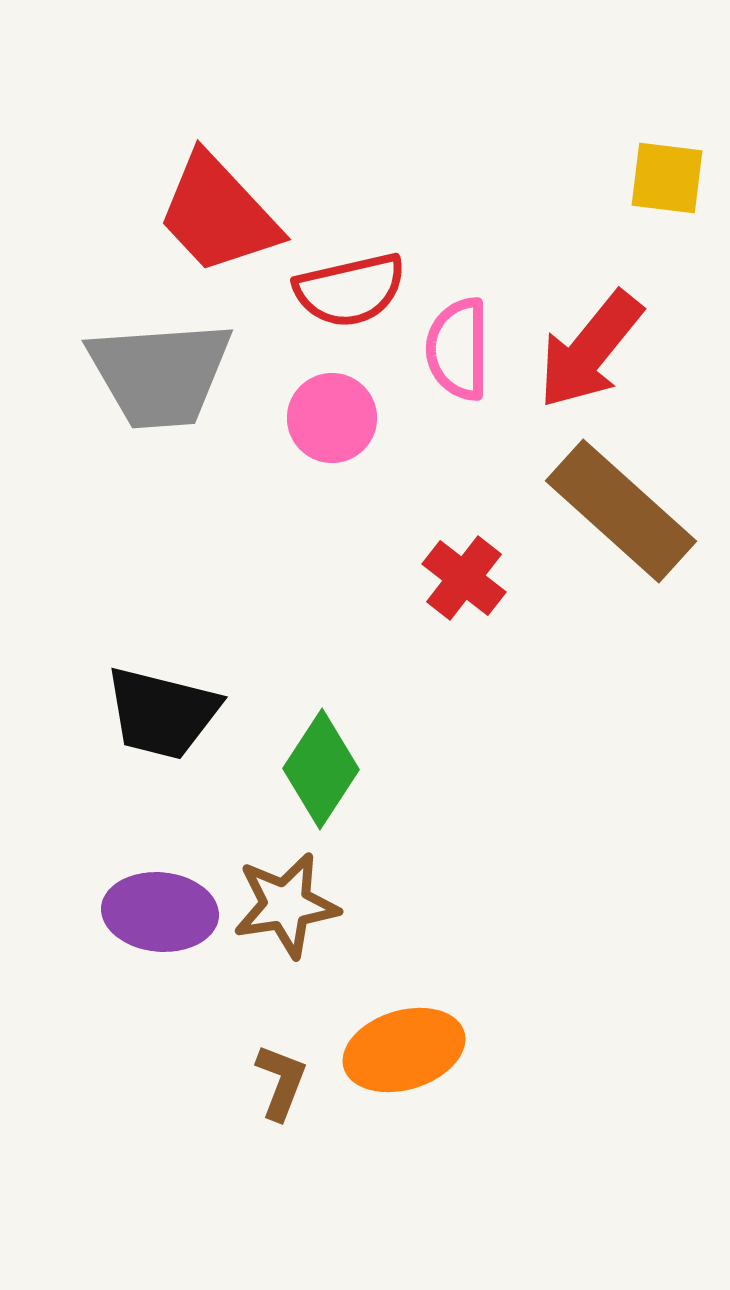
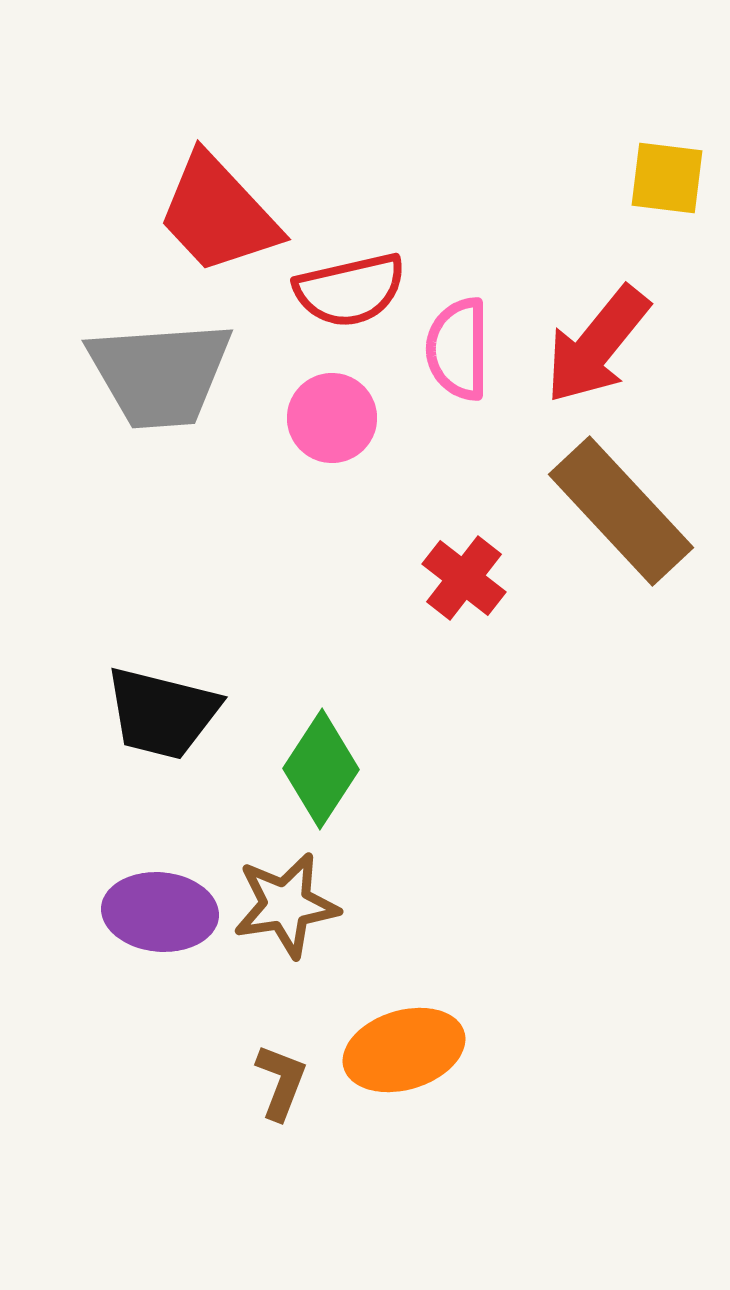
red arrow: moved 7 px right, 5 px up
brown rectangle: rotated 5 degrees clockwise
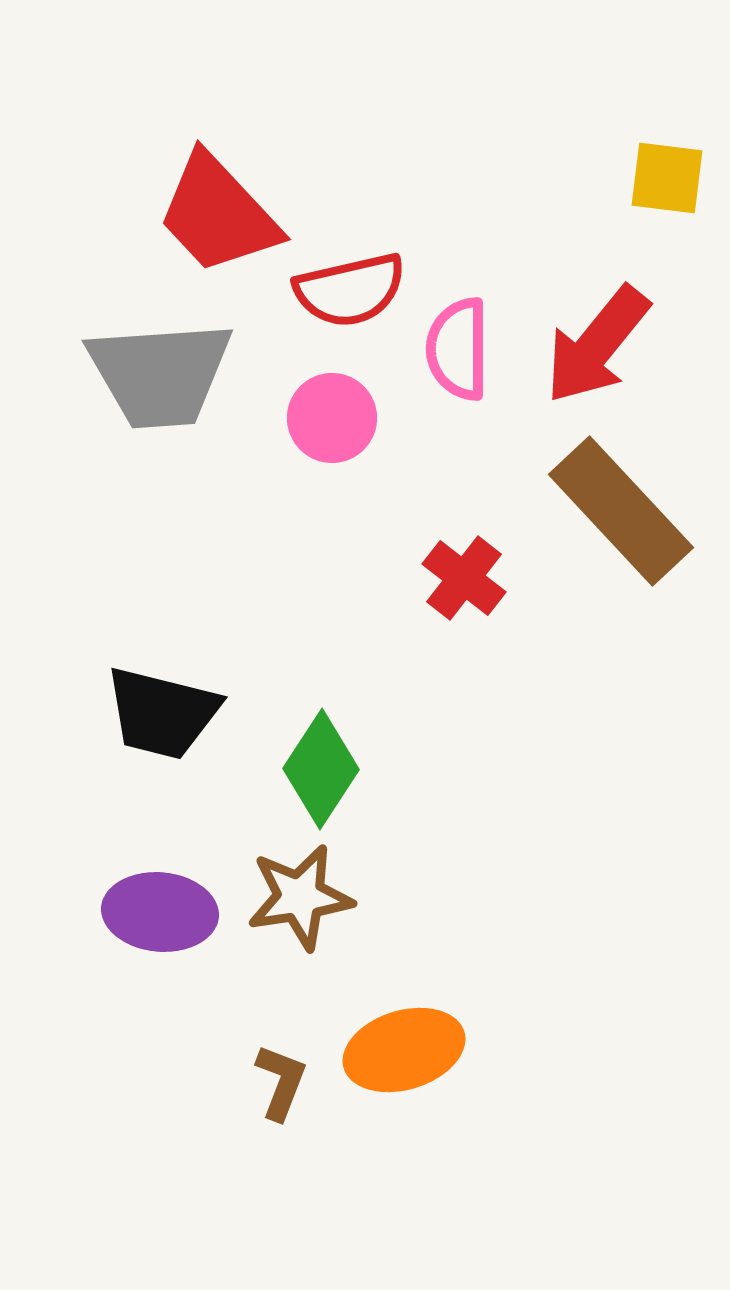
brown star: moved 14 px right, 8 px up
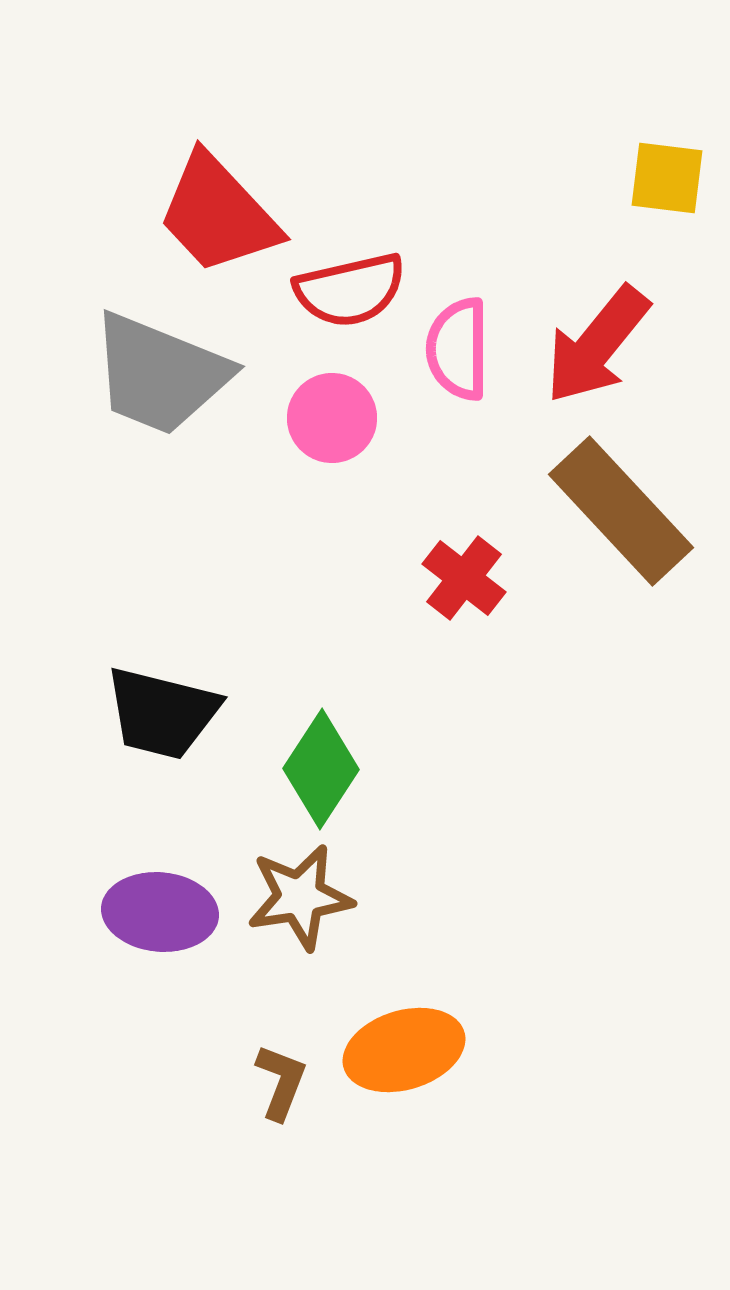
gray trapezoid: rotated 26 degrees clockwise
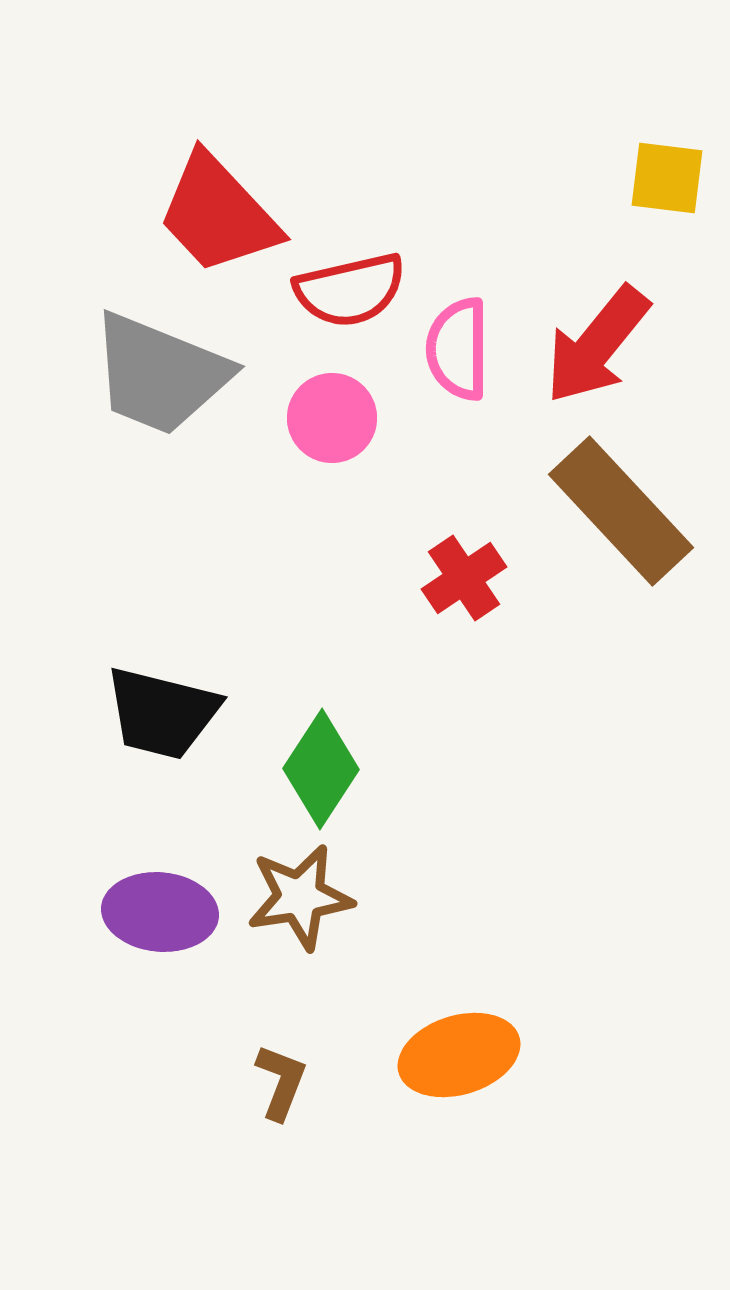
red cross: rotated 18 degrees clockwise
orange ellipse: moved 55 px right, 5 px down
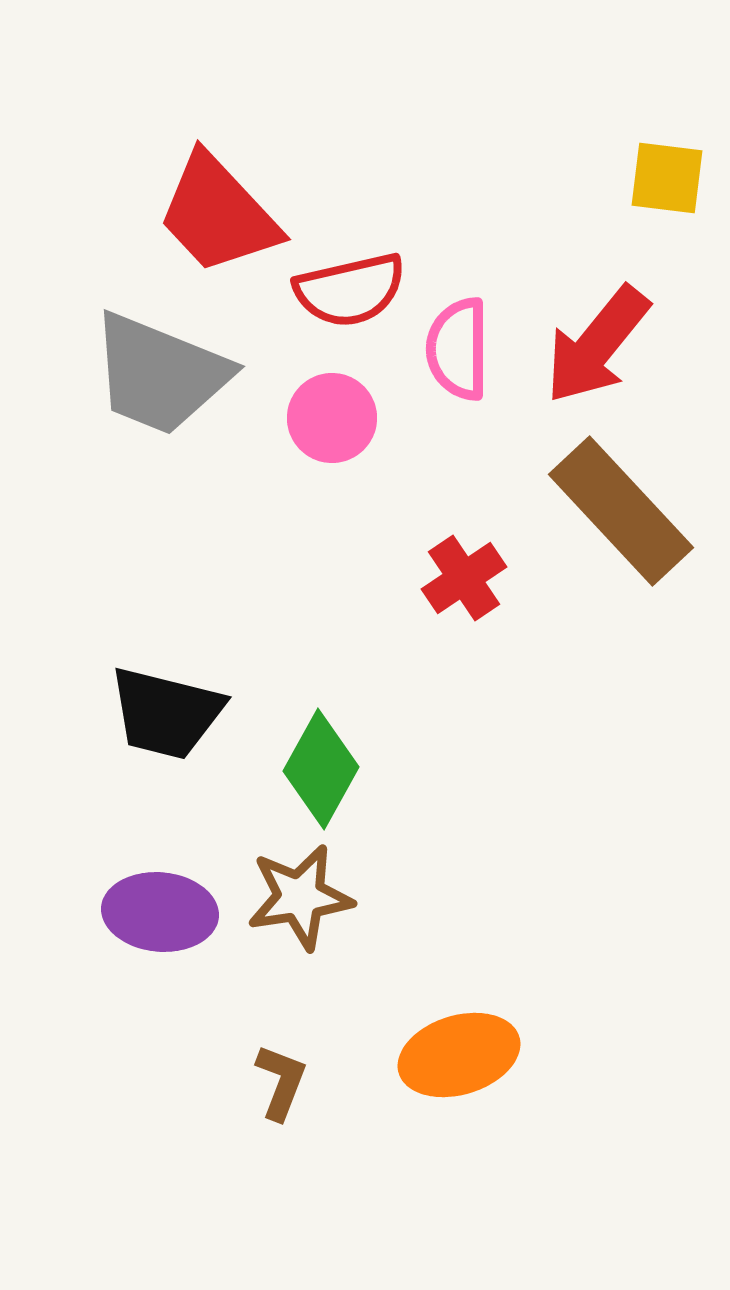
black trapezoid: moved 4 px right
green diamond: rotated 4 degrees counterclockwise
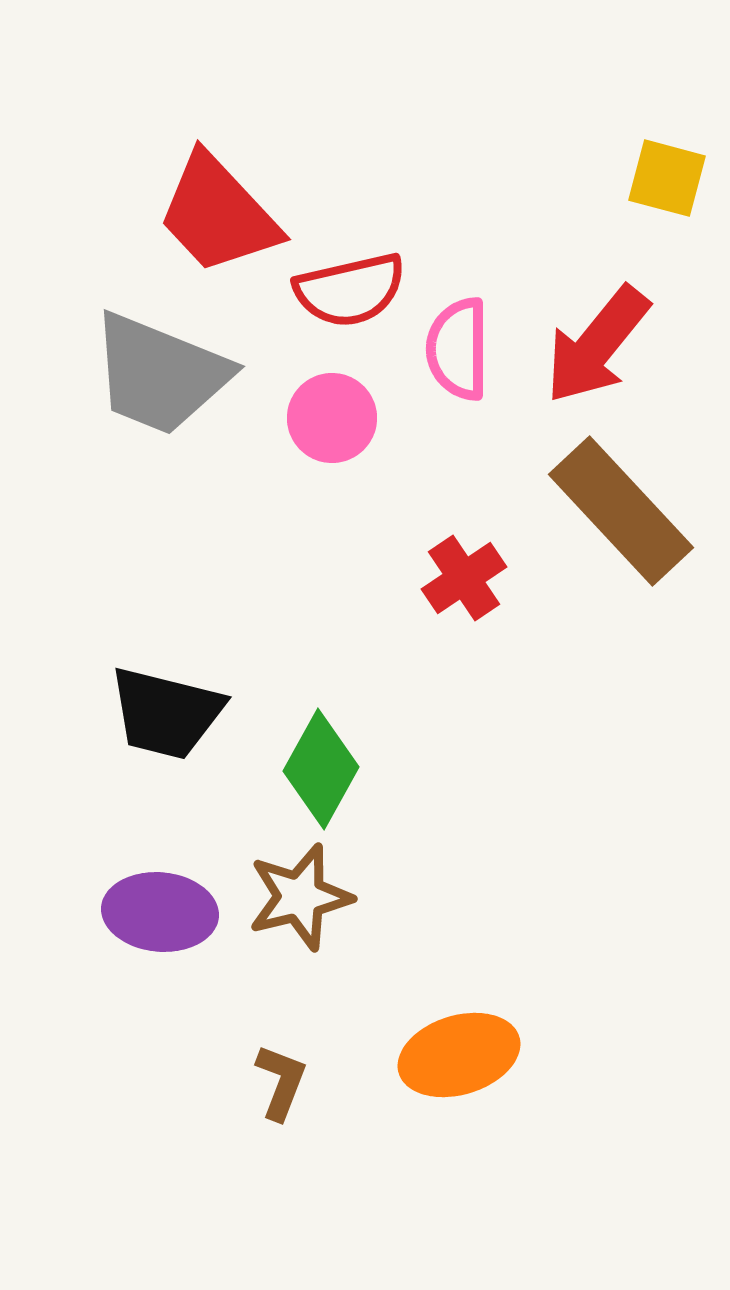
yellow square: rotated 8 degrees clockwise
brown star: rotated 5 degrees counterclockwise
